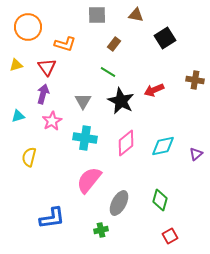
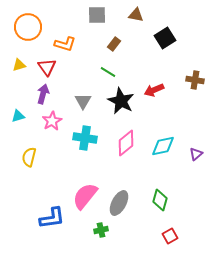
yellow triangle: moved 3 px right
pink semicircle: moved 4 px left, 16 px down
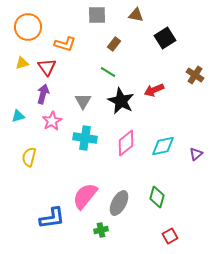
yellow triangle: moved 3 px right, 2 px up
brown cross: moved 5 px up; rotated 24 degrees clockwise
green diamond: moved 3 px left, 3 px up
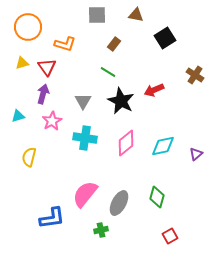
pink semicircle: moved 2 px up
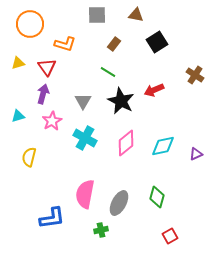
orange circle: moved 2 px right, 3 px up
black square: moved 8 px left, 4 px down
yellow triangle: moved 4 px left
cyan cross: rotated 20 degrees clockwise
purple triangle: rotated 16 degrees clockwise
pink semicircle: rotated 28 degrees counterclockwise
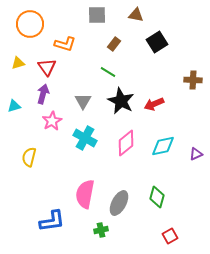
brown cross: moved 2 px left, 5 px down; rotated 30 degrees counterclockwise
red arrow: moved 14 px down
cyan triangle: moved 4 px left, 10 px up
blue L-shape: moved 3 px down
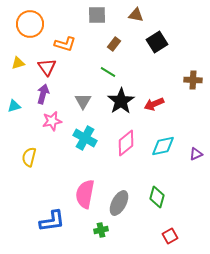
black star: rotated 12 degrees clockwise
pink star: rotated 18 degrees clockwise
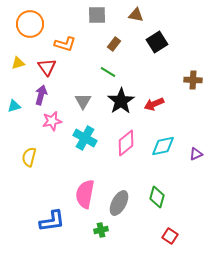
purple arrow: moved 2 px left, 1 px down
red square: rotated 28 degrees counterclockwise
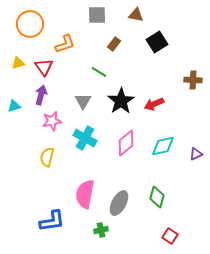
orange L-shape: rotated 35 degrees counterclockwise
red triangle: moved 3 px left
green line: moved 9 px left
yellow semicircle: moved 18 px right
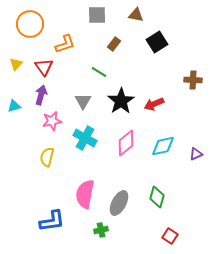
yellow triangle: moved 2 px left, 1 px down; rotated 32 degrees counterclockwise
